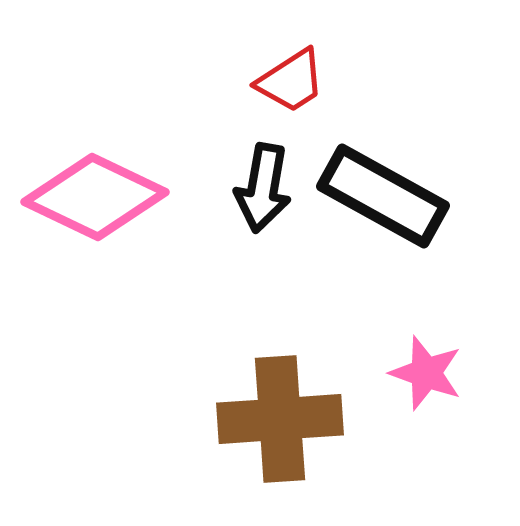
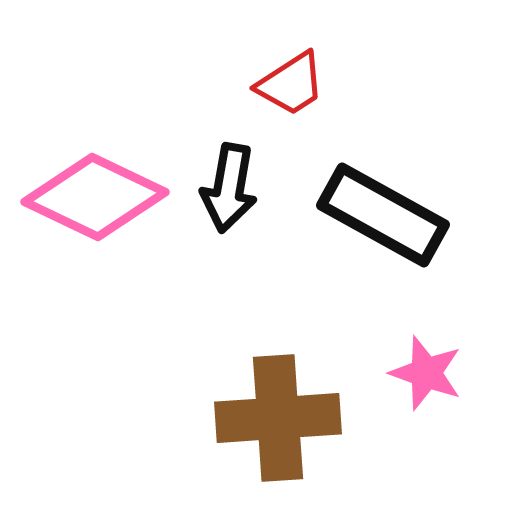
red trapezoid: moved 3 px down
black arrow: moved 34 px left
black rectangle: moved 19 px down
brown cross: moved 2 px left, 1 px up
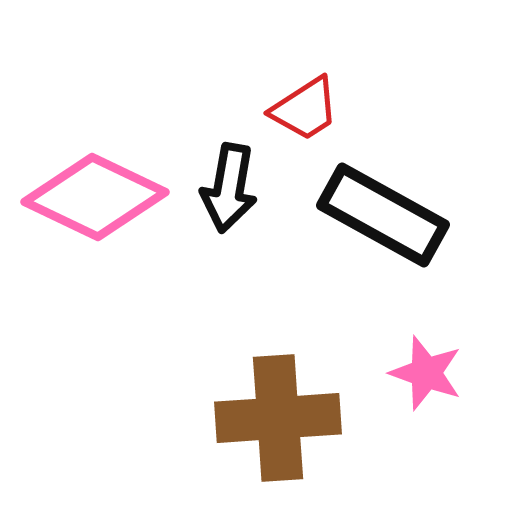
red trapezoid: moved 14 px right, 25 px down
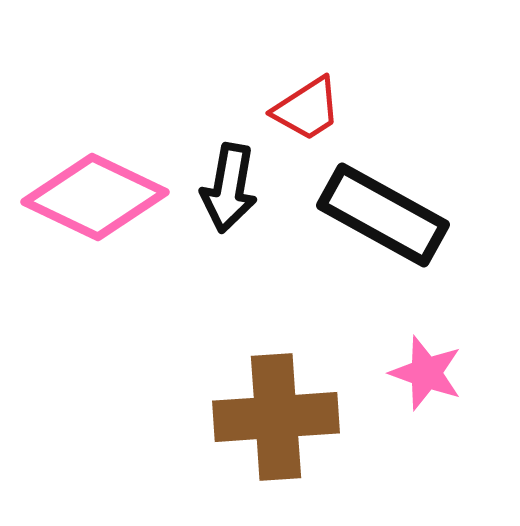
red trapezoid: moved 2 px right
brown cross: moved 2 px left, 1 px up
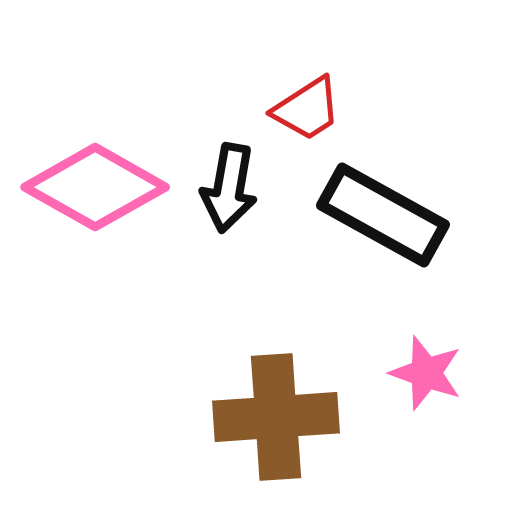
pink diamond: moved 10 px up; rotated 4 degrees clockwise
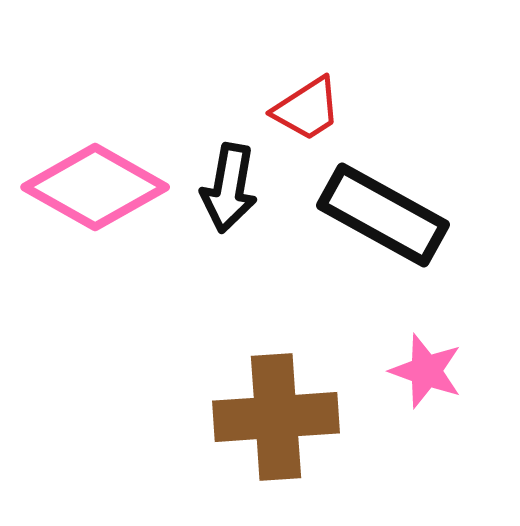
pink star: moved 2 px up
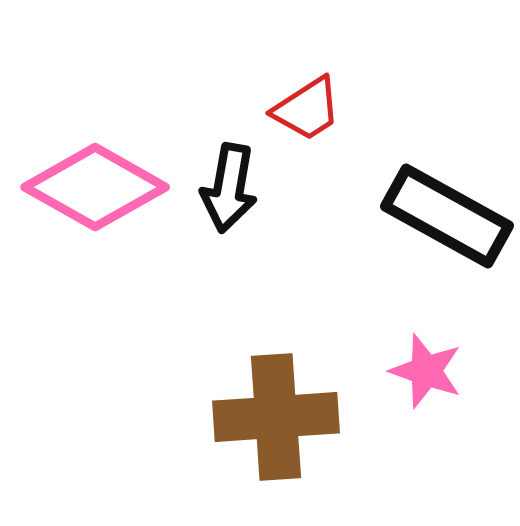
black rectangle: moved 64 px right, 1 px down
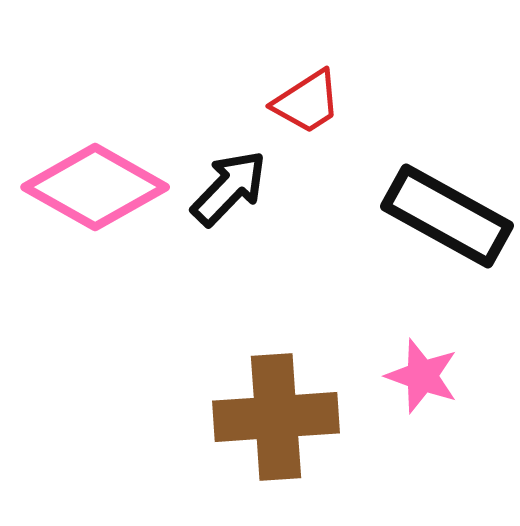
red trapezoid: moved 7 px up
black arrow: rotated 146 degrees counterclockwise
pink star: moved 4 px left, 5 px down
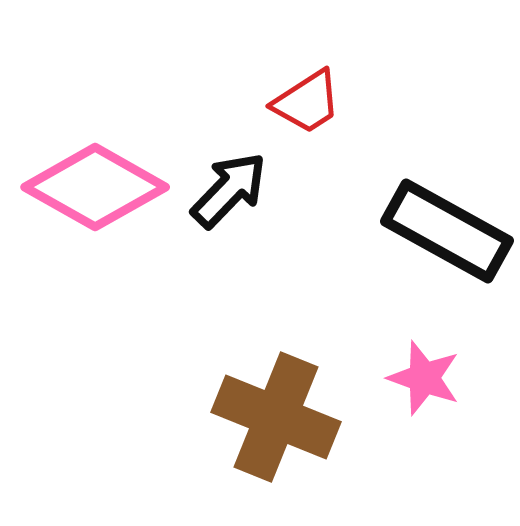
black arrow: moved 2 px down
black rectangle: moved 15 px down
pink star: moved 2 px right, 2 px down
brown cross: rotated 26 degrees clockwise
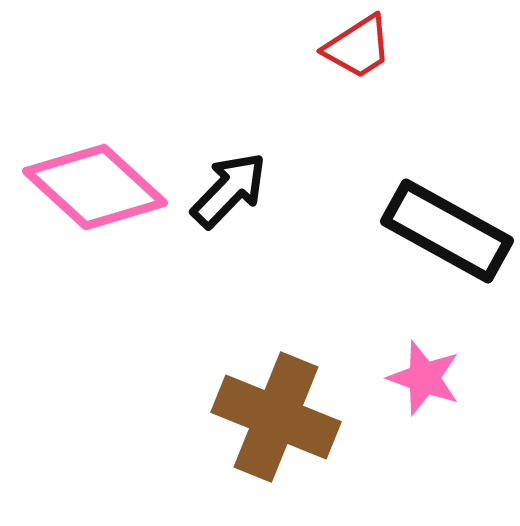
red trapezoid: moved 51 px right, 55 px up
pink diamond: rotated 13 degrees clockwise
